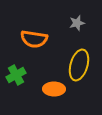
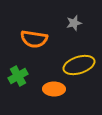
gray star: moved 3 px left
yellow ellipse: rotated 56 degrees clockwise
green cross: moved 2 px right, 1 px down
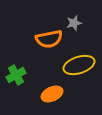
orange semicircle: moved 15 px right; rotated 20 degrees counterclockwise
green cross: moved 2 px left, 1 px up
orange ellipse: moved 2 px left, 5 px down; rotated 25 degrees counterclockwise
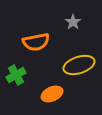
gray star: moved 1 px left, 1 px up; rotated 21 degrees counterclockwise
orange semicircle: moved 13 px left, 3 px down
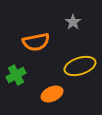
yellow ellipse: moved 1 px right, 1 px down
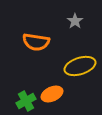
gray star: moved 2 px right, 1 px up
orange semicircle: rotated 20 degrees clockwise
green cross: moved 10 px right, 26 px down
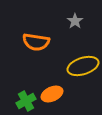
yellow ellipse: moved 3 px right
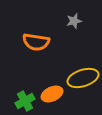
gray star: moved 1 px left; rotated 21 degrees clockwise
yellow ellipse: moved 12 px down
green cross: moved 1 px left
